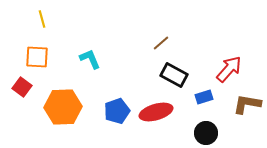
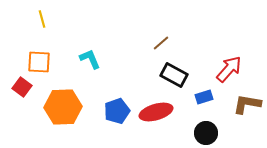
orange square: moved 2 px right, 5 px down
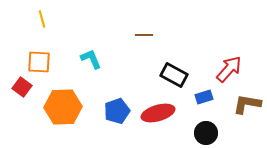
brown line: moved 17 px left, 8 px up; rotated 42 degrees clockwise
cyan L-shape: moved 1 px right
red ellipse: moved 2 px right, 1 px down
